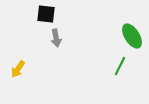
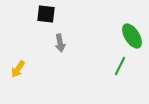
gray arrow: moved 4 px right, 5 px down
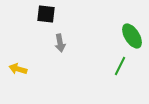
yellow arrow: rotated 72 degrees clockwise
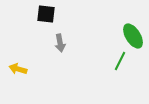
green ellipse: moved 1 px right
green line: moved 5 px up
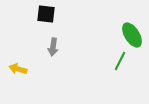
green ellipse: moved 1 px left, 1 px up
gray arrow: moved 7 px left, 4 px down; rotated 18 degrees clockwise
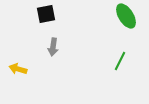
black square: rotated 18 degrees counterclockwise
green ellipse: moved 6 px left, 19 px up
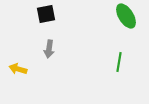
gray arrow: moved 4 px left, 2 px down
green line: moved 1 px left, 1 px down; rotated 18 degrees counterclockwise
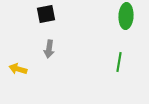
green ellipse: rotated 35 degrees clockwise
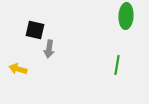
black square: moved 11 px left, 16 px down; rotated 24 degrees clockwise
green line: moved 2 px left, 3 px down
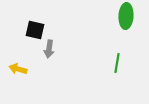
green line: moved 2 px up
